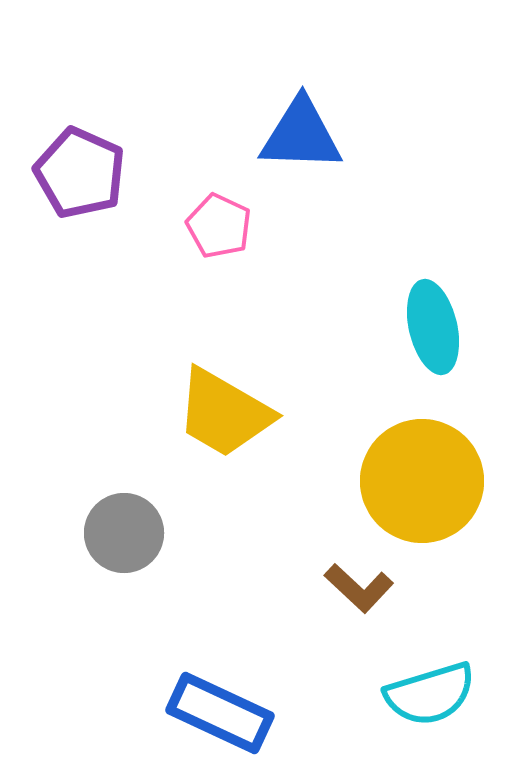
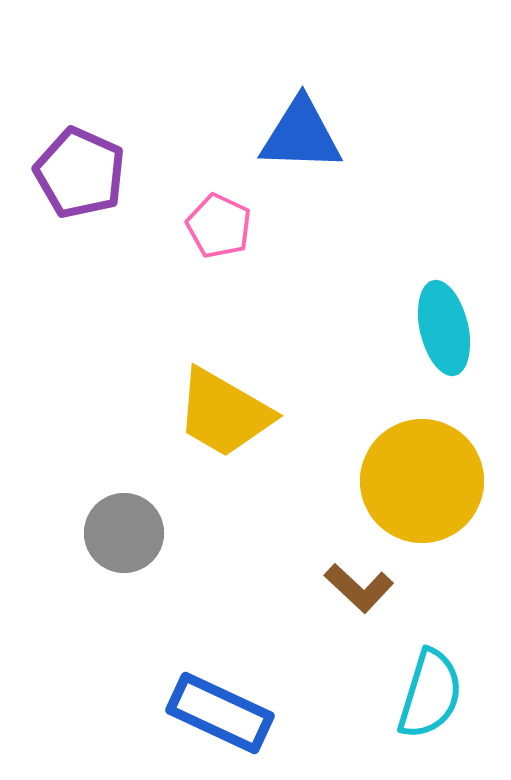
cyan ellipse: moved 11 px right, 1 px down
cyan semicircle: rotated 56 degrees counterclockwise
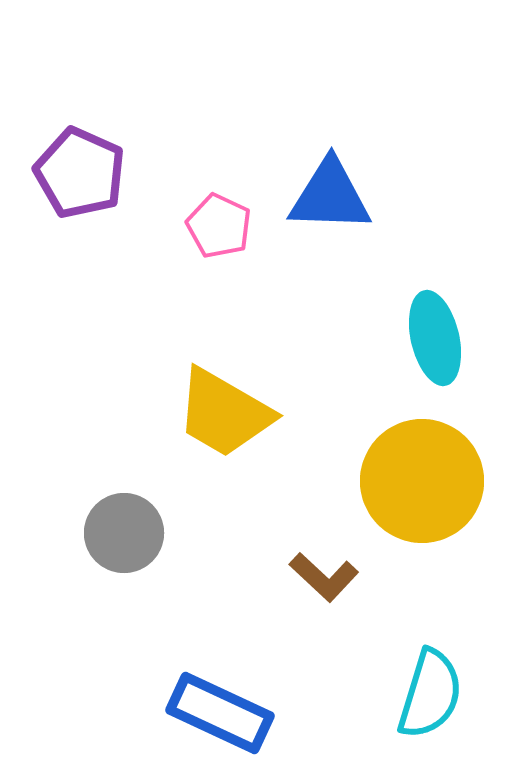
blue triangle: moved 29 px right, 61 px down
cyan ellipse: moved 9 px left, 10 px down
brown L-shape: moved 35 px left, 11 px up
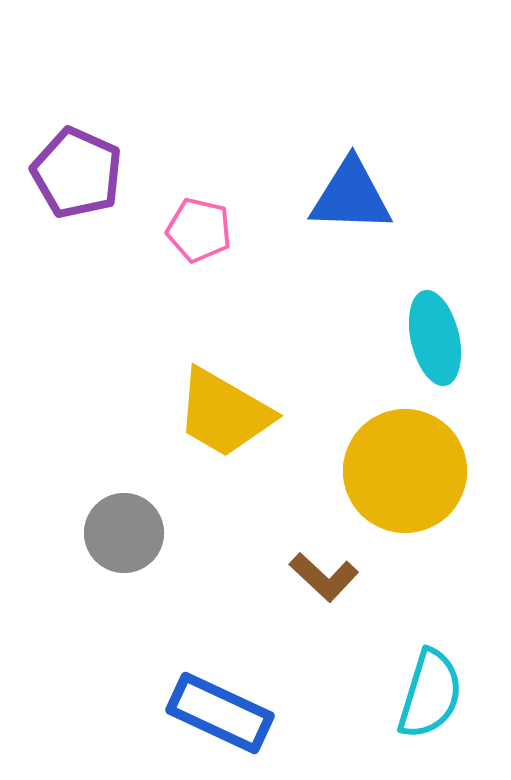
purple pentagon: moved 3 px left
blue triangle: moved 21 px right
pink pentagon: moved 20 px left, 4 px down; rotated 12 degrees counterclockwise
yellow circle: moved 17 px left, 10 px up
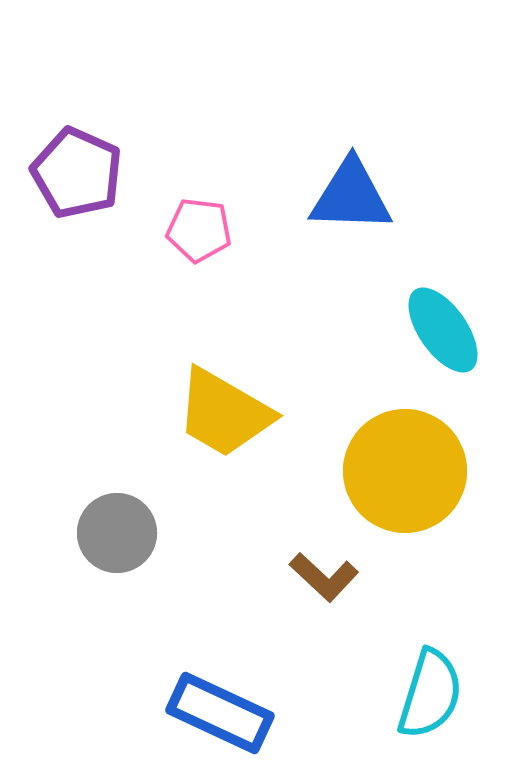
pink pentagon: rotated 6 degrees counterclockwise
cyan ellipse: moved 8 px right, 8 px up; rotated 22 degrees counterclockwise
gray circle: moved 7 px left
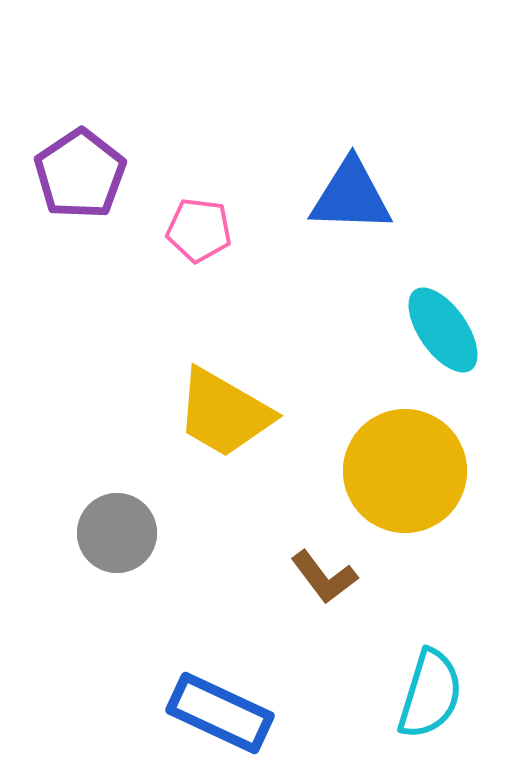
purple pentagon: moved 3 px right, 1 px down; rotated 14 degrees clockwise
brown L-shape: rotated 10 degrees clockwise
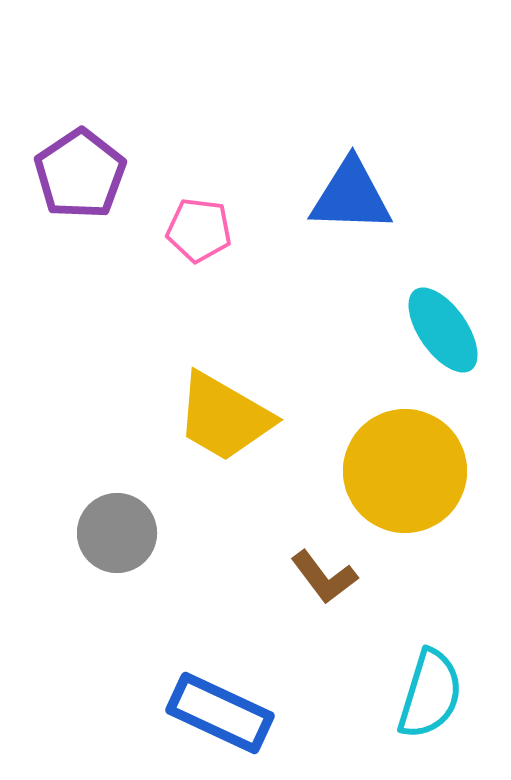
yellow trapezoid: moved 4 px down
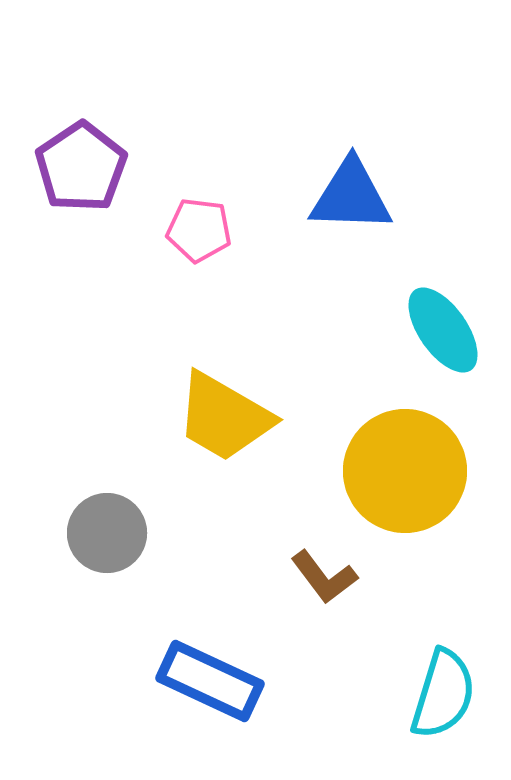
purple pentagon: moved 1 px right, 7 px up
gray circle: moved 10 px left
cyan semicircle: moved 13 px right
blue rectangle: moved 10 px left, 32 px up
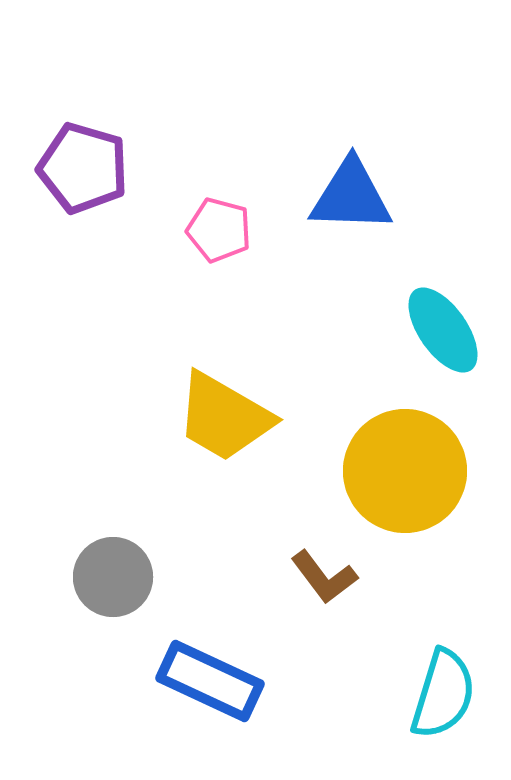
purple pentagon: moved 2 px right, 1 px down; rotated 22 degrees counterclockwise
pink pentagon: moved 20 px right; rotated 8 degrees clockwise
gray circle: moved 6 px right, 44 px down
